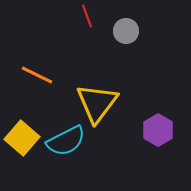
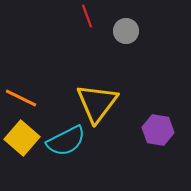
orange line: moved 16 px left, 23 px down
purple hexagon: rotated 20 degrees counterclockwise
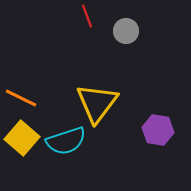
cyan semicircle: rotated 9 degrees clockwise
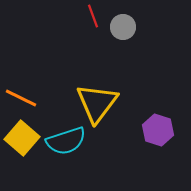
red line: moved 6 px right
gray circle: moved 3 px left, 4 px up
purple hexagon: rotated 8 degrees clockwise
